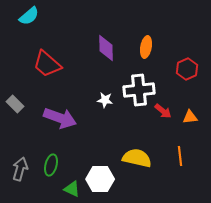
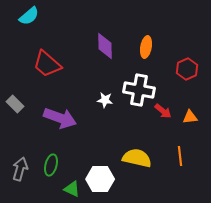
purple diamond: moved 1 px left, 2 px up
white cross: rotated 16 degrees clockwise
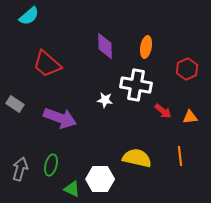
white cross: moved 3 px left, 5 px up
gray rectangle: rotated 12 degrees counterclockwise
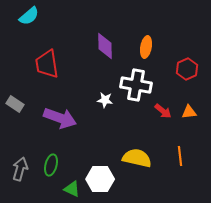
red trapezoid: rotated 40 degrees clockwise
orange triangle: moved 1 px left, 5 px up
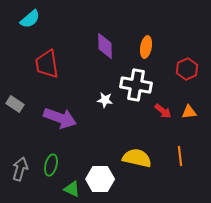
cyan semicircle: moved 1 px right, 3 px down
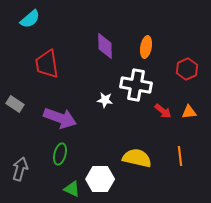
green ellipse: moved 9 px right, 11 px up
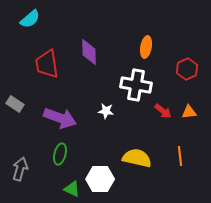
purple diamond: moved 16 px left, 6 px down
white star: moved 1 px right, 11 px down
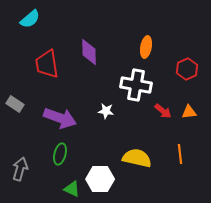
orange line: moved 2 px up
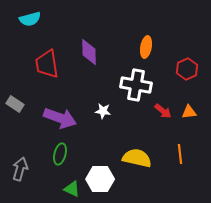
cyan semicircle: rotated 25 degrees clockwise
white star: moved 3 px left
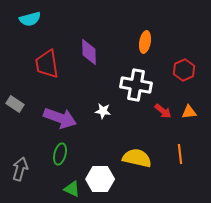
orange ellipse: moved 1 px left, 5 px up
red hexagon: moved 3 px left, 1 px down
